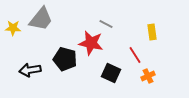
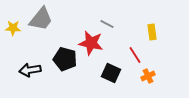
gray line: moved 1 px right
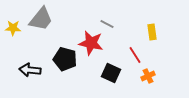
black arrow: rotated 15 degrees clockwise
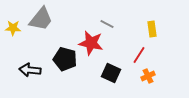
yellow rectangle: moved 3 px up
red line: moved 4 px right; rotated 66 degrees clockwise
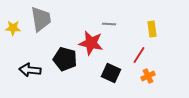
gray trapezoid: rotated 48 degrees counterclockwise
gray line: moved 2 px right; rotated 24 degrees counterclockwise
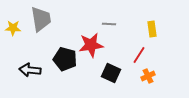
red star: moved 2 px down; rotated 20 degrees counterclockwise
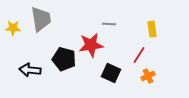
black pentagon: moved 1 px left
